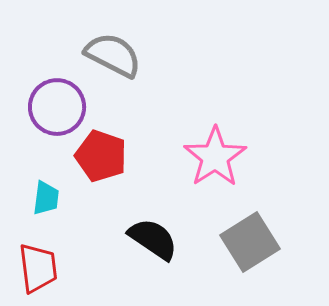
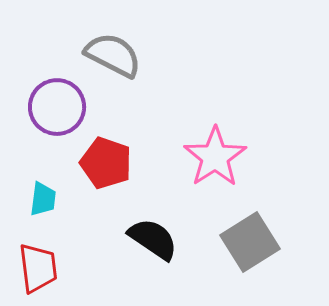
red pentagon: moved 5 px right, 7 px down
cyan trapezoid: moved 3 px left, 1 px down
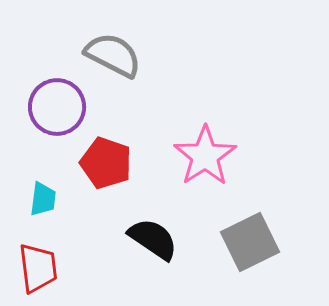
pink star: moved 10 px left, 1 px up
gray square: rotated 6 degrees clockwise
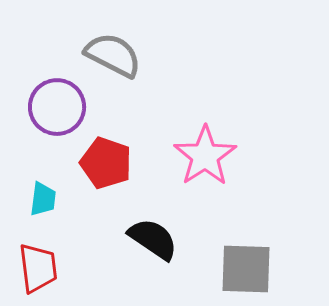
gray square: moved 4 px left, 27 px down; rotated 28 degrees clockwise
